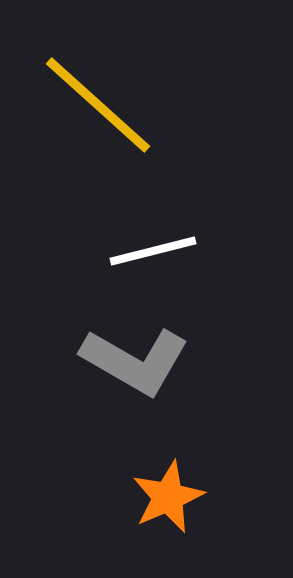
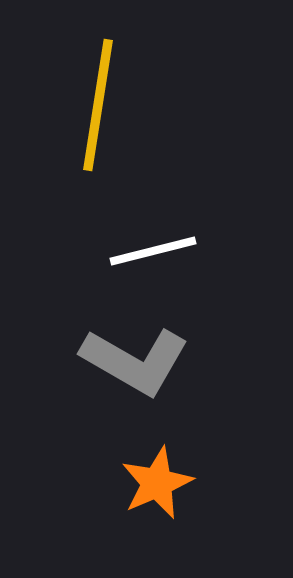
yellow line: rotated 57 degrees clockwise
orange star: moved 11 px left, 14 px up
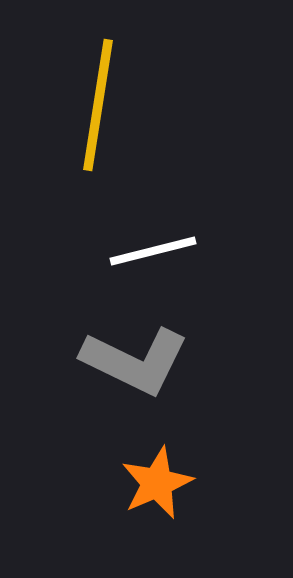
gray L-shape: rotated 4 degrees counterclockwise
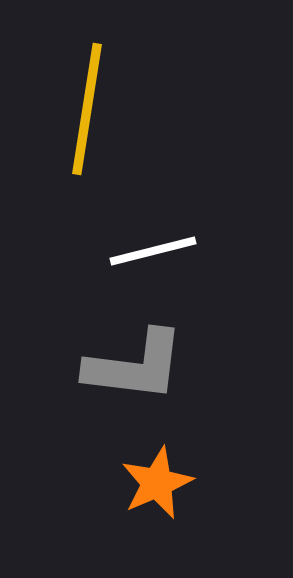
yellow line: moved 11 px left, 4 px down
gray L-shape: moved 5 px down; rotated 19 degrees counterclockwise
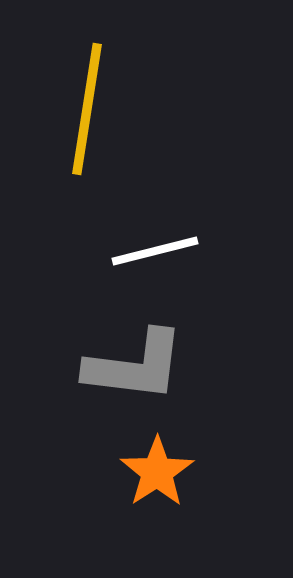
white line: moved 2 px right
orange star: moved 11 px up; rotated 10 degrees counterclockwise
